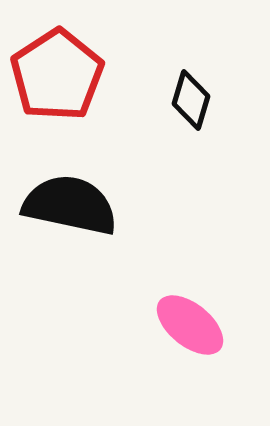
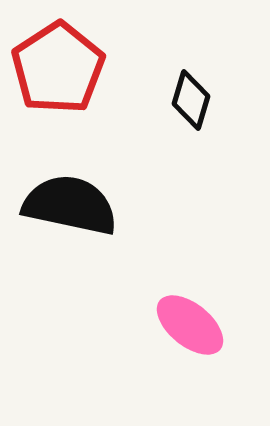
red pentagon: moved 1 px right, 7 px up
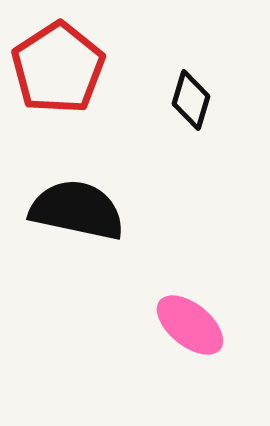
black semicircle: moved 7 px right, 5 px down
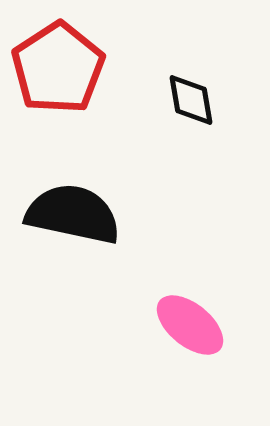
black diamond: rotated 26 degrees counterclockwise
black semicircle: moved 4 px left, 4 px down
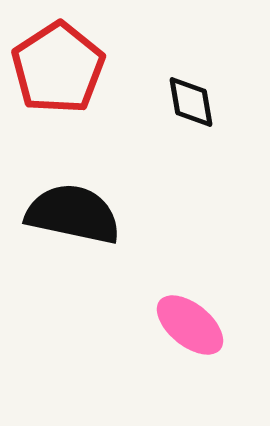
black diamond: moved 2 px down
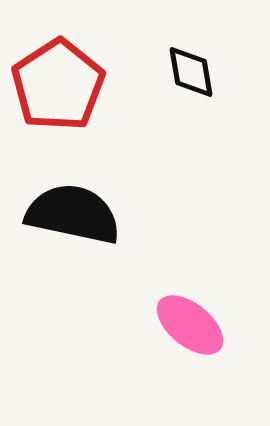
red pentagon: moved 17 px down
black diamond: moved 30 px up
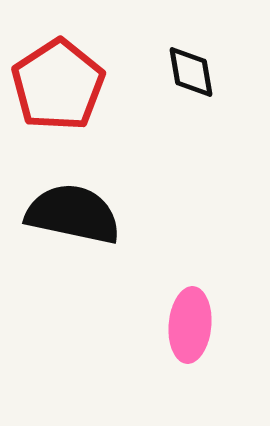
pink ellipse: rotated 56 degrees clockwise
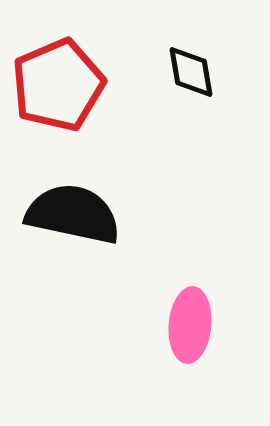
red pentagon: rotated 10 degrees clockwise
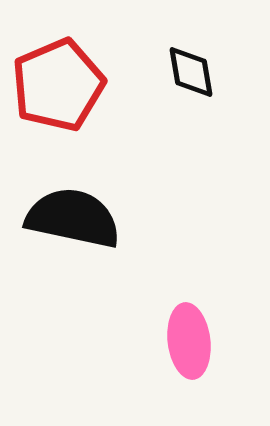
black semicircle: moved 4 px down
pink ellipse: moved 1 px left, 16 px down; rotated 12 degrees counterclockwise
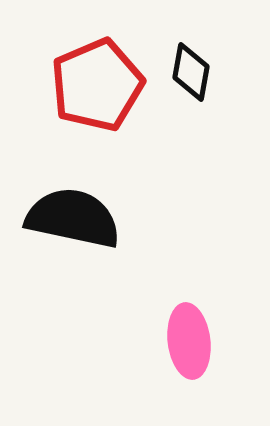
black diamond: rotated 20 degrees clockwise
red pentagon: moved 39 px right
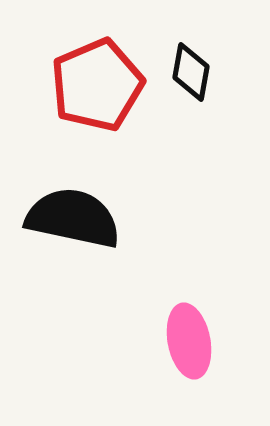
pink ellipse: rotated 4 degrees counterclockwise
